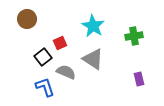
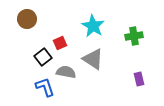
gray semicircle: rotated 12 degrees counterclockwise
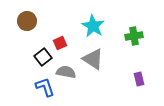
brown circle: moved 2 px down
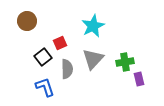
cyan star: rotated 15 degrees clockwise
green cross: moved 9 px left, 26 px down
gray triangle: rotated 40 degrees clockwise
gray semicircle: moved 1 px right, 3 px up; rotated 78 degrees clockwise
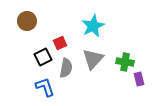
black square: rotated 12 degrees clockwise
green cross: rotated 18 degrees clockwise
gray semicircle: moved 1 px left, 1 px up; rotated 12 degrees clockwise
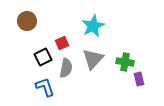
red square: moved 2 px right
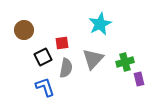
brown circle: moved 3 px left, 9 px down
cyan star: moved 7 px right, 2 px up
red square: rotated 16 degrees clockwise
green cross: rotated 24 degrees counterclockwise
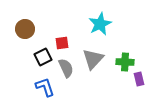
brown circle: moved 1 px right, 1 px up
green cross: rotated 18 degrees clockwise
gray semicircle: rotated 36 degrees counterclockwise
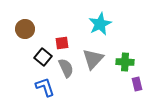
black square: rotated 24 degrees counterclockwise
purple rectangle: moved 2 px left, 5 px down
